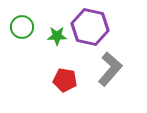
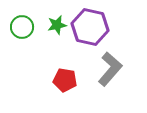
green star: moved 11 px up; rotated 12 degrees counterclockwise
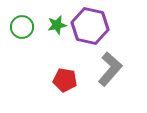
purple hexagon: moved 1 px up
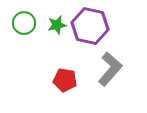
green circle: moved 2 px right, 4 px up
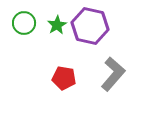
green star: rotated 18 degrees counterclockwise
gray L-shape: moved 3 px right, 5 px down
red pentagon: moved 1 px left, 2 px up
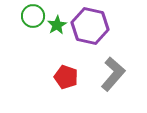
green circle: moved 9 px right, 7 px up
red pentagon: moved 2 px right, 1 px up; rotated 10 degrees clockwise
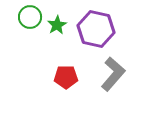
green circle: moved 3 px left, 1 px down
purple hexagon: moved 6 px right, 3 px down
red pentagon: rotated 20 degrees counterclockwise
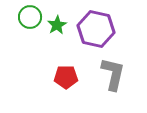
gray L-shape: rotated 28 degrees counterclockwise
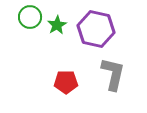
red pentagon: moved 5 px down
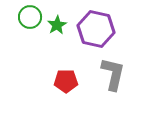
red pentagon: moved 1 px up
